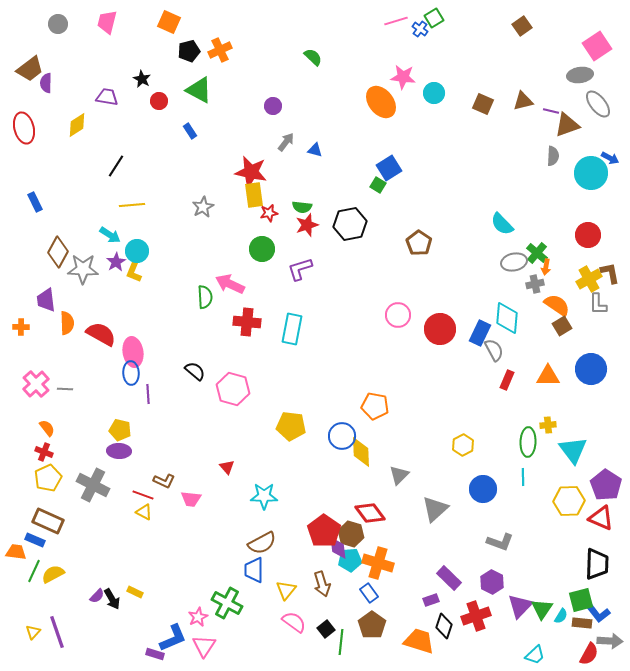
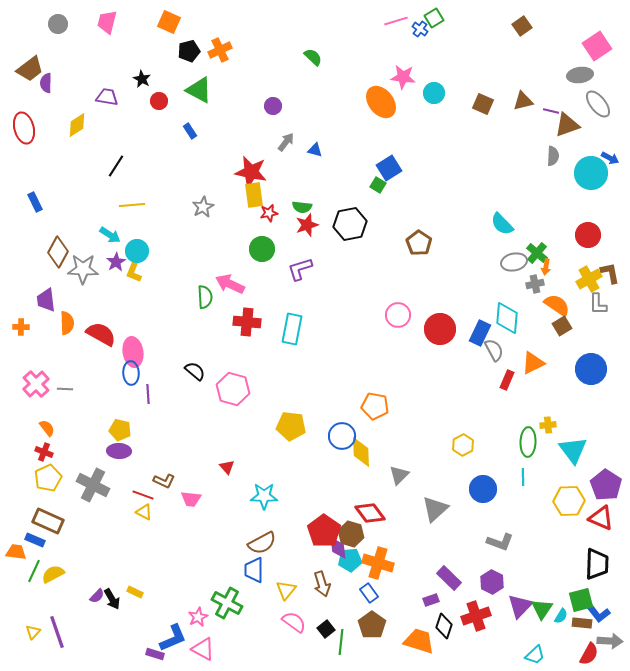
orange triangle at (548, 376): moved 15 px left, 13 px up; rotated 25 degrees counterclockwise
pink triangle at (204, 646): moved 1 px left, 3 px down; rotated 35 degrees counterclockwise
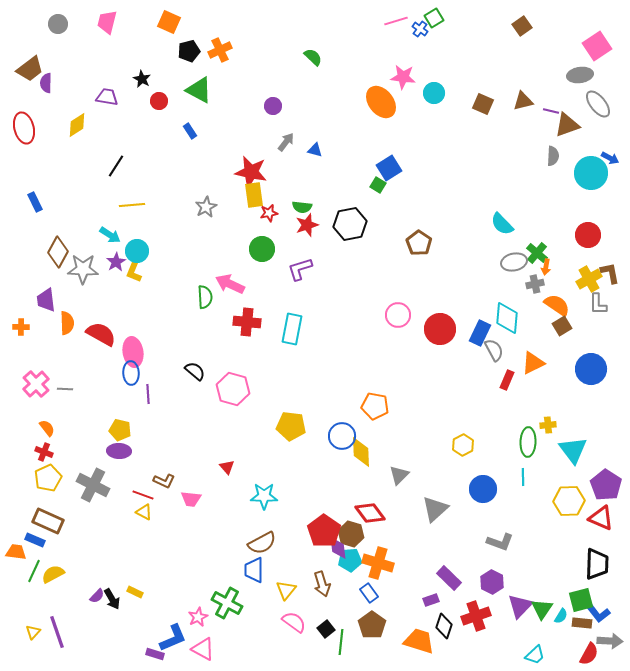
gray star at (203, 207): moved 3 px right
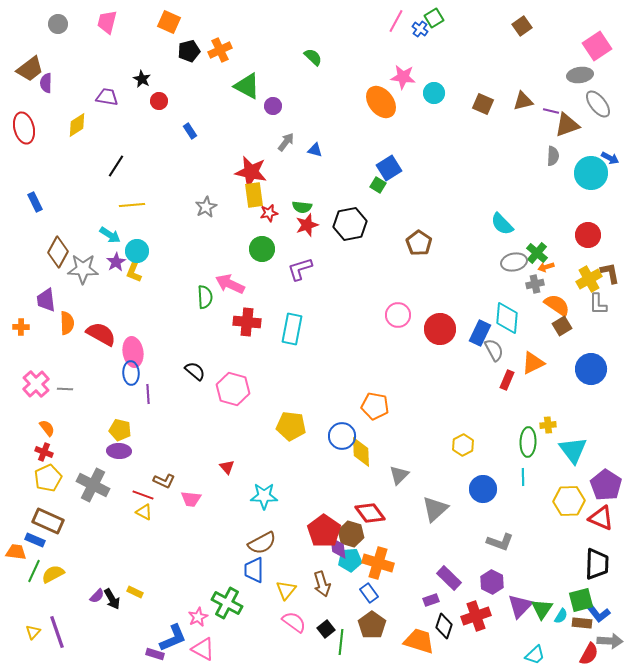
pink line at (396, 21): rotated 45 degrees counterclockwise
green triangle at (199, 90): moved 48 px right, 4 px up
orange arrow at (546, 267): rotated 63 degrees clockwise
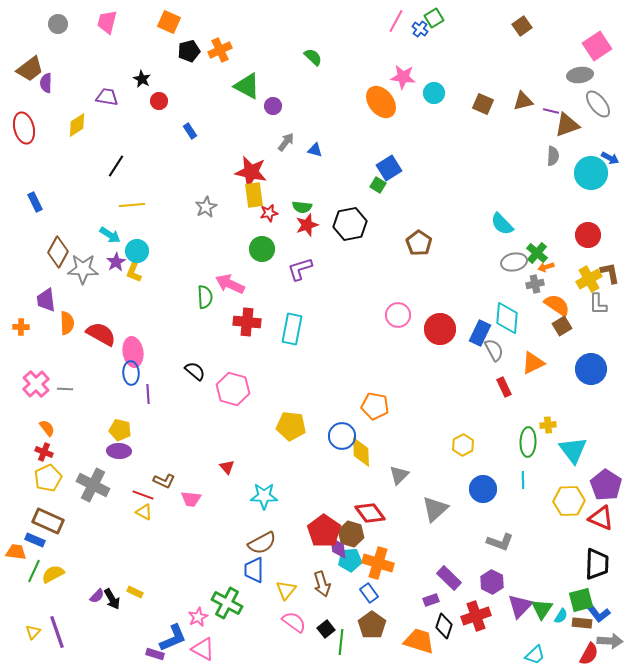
red rectangle at (507, 380): moved 3 px left, 7 px down; rotated 48 degrees counterclockwise
cyan line at (523, 477): moved 3 px down
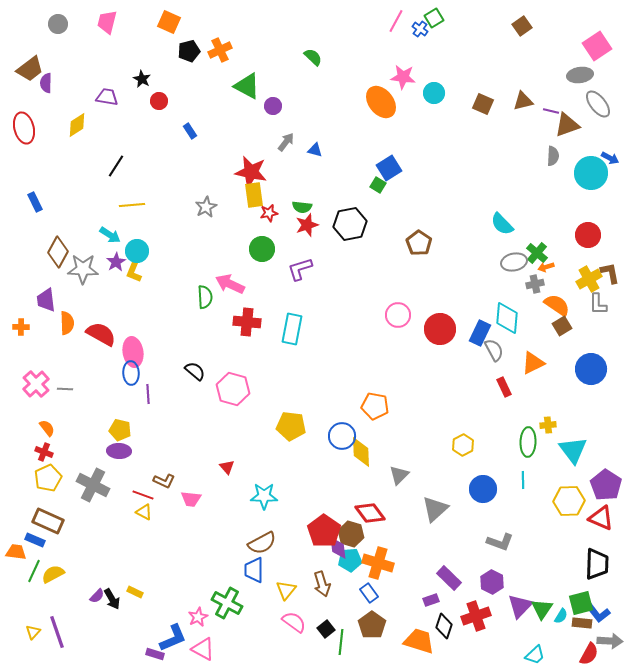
green square at (581, 600): moved 3 px down
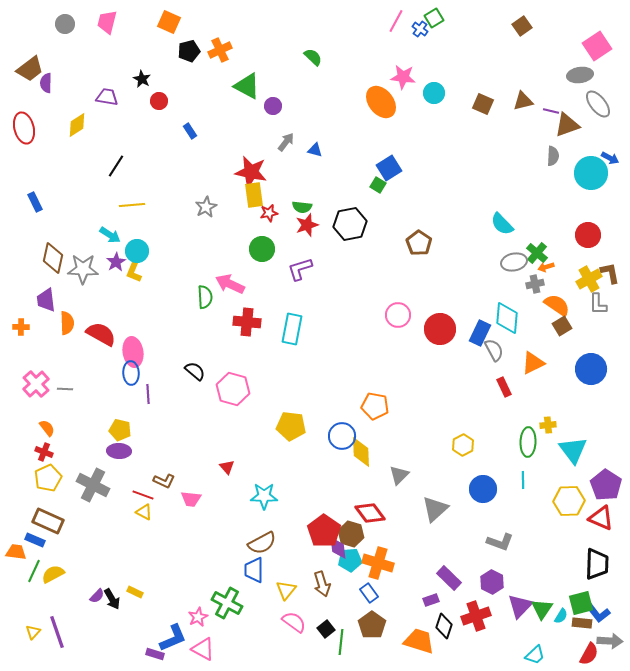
gray circle at (58, 24): moved 7 px right
brown diamond at (58, 252): moved 5 px left, 6 px down; rotated 16 degrees counterclockwise
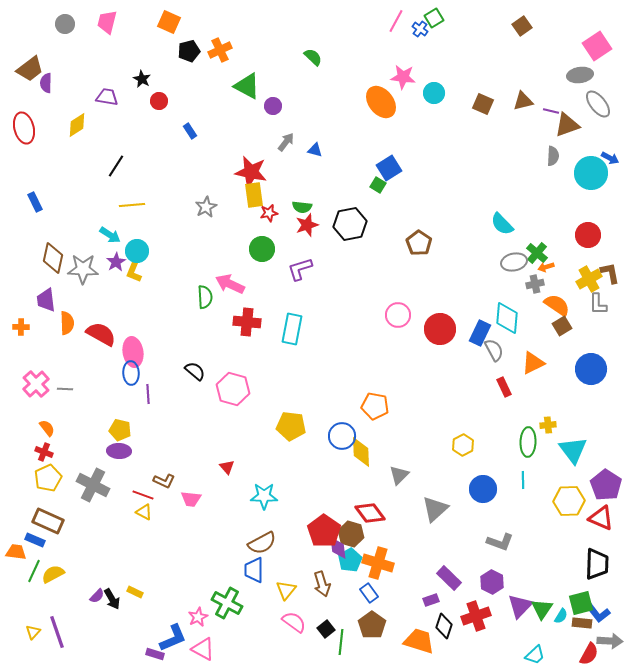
cyan pentagon at (350, 560): rotated 25 degrees counterclockwise
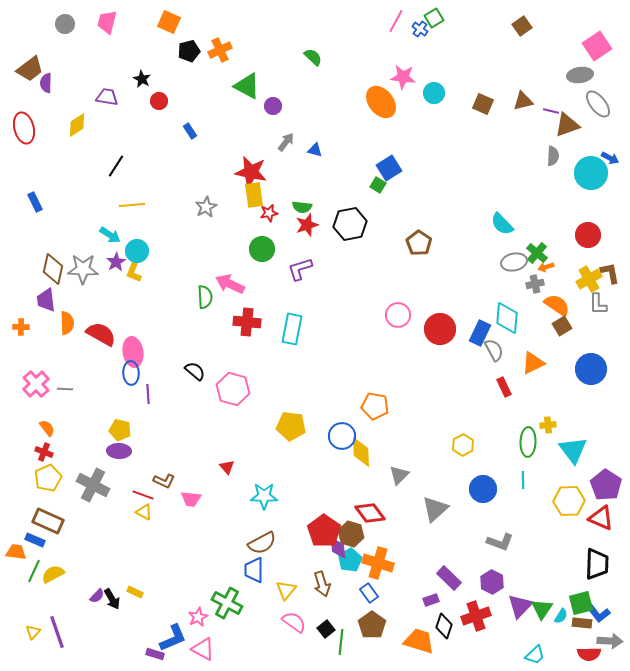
brown diamond at (53, 258): moved 11 px down
red semicircle at (589, 654): rotated 60 degrees clockwise
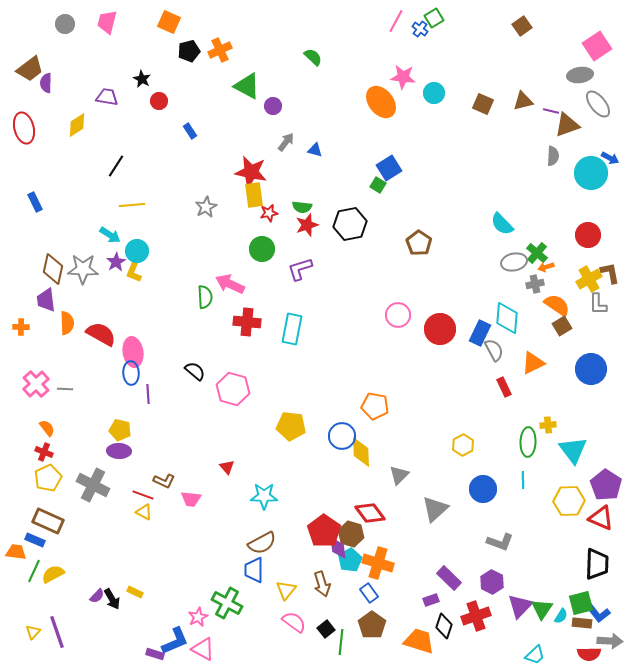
blue L-shape at (173, 638): moved 2 px right, 3 px down
